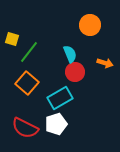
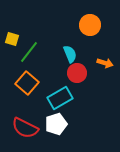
red circle: moved 2 px right, 1 px down
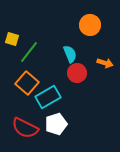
cyan rectangle: moved 12 px left, 1 px up
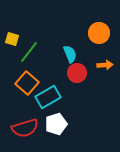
orange circle: moved 9 px right, 8 px down
orange arrow: moved 2 px down; rotated 21 degrees counterclockwise
red semicircle: rotated 44 degrees counterclockwise
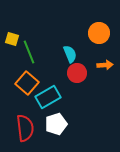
green line: rotated 60 degrees counterclockwise
red semicircle: rotated 80 degrees counterclockwise
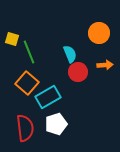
red circle: moved 1 px right, 1 px up
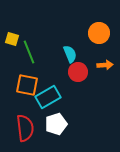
orange square: moved 2 px down; rotated 30 degrees counterclockwise
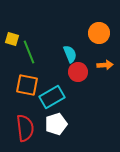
cyan rectangle: moved 4 px right
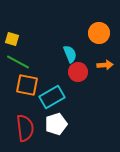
green line: moved 11 px left, 10 px down; rotated 40 degrees counterclockwise
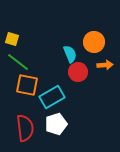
orange circle: moved 5 px left, 9 px down
green line: rotated 10 degrees clockwise
